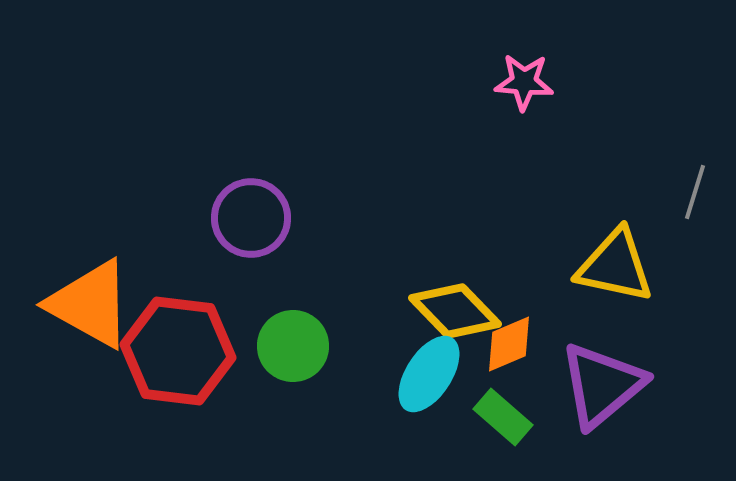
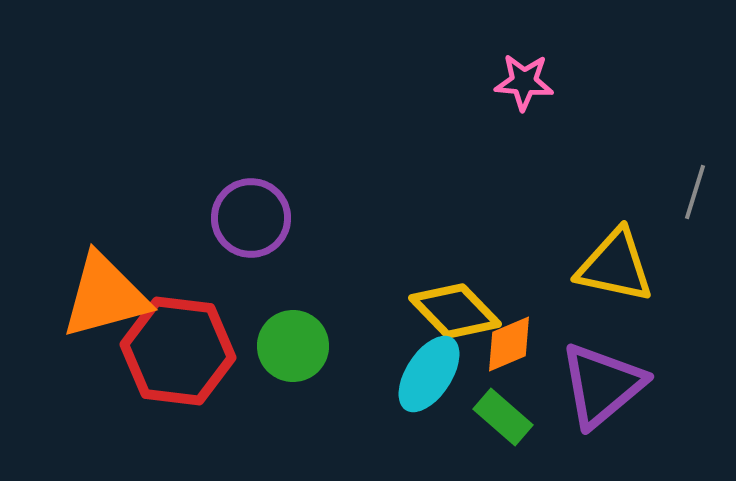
orange triangle: moved 15 px right, 8 px up; rotated 44 degrees counterclockwise
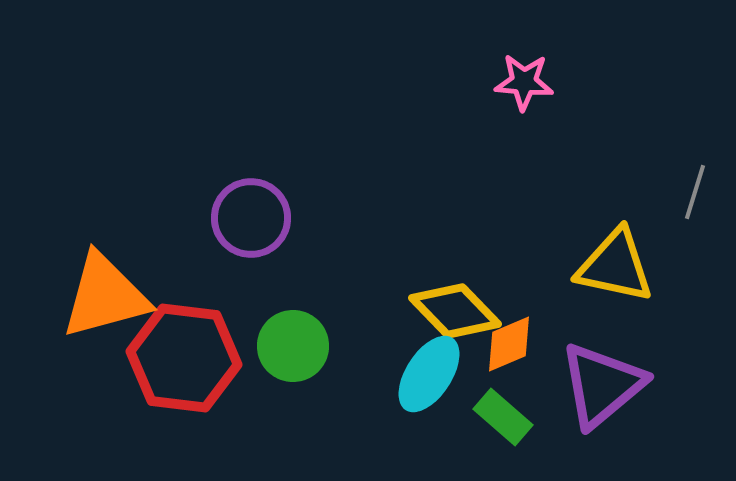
red hexagon: moved 6 px right, 7 px down
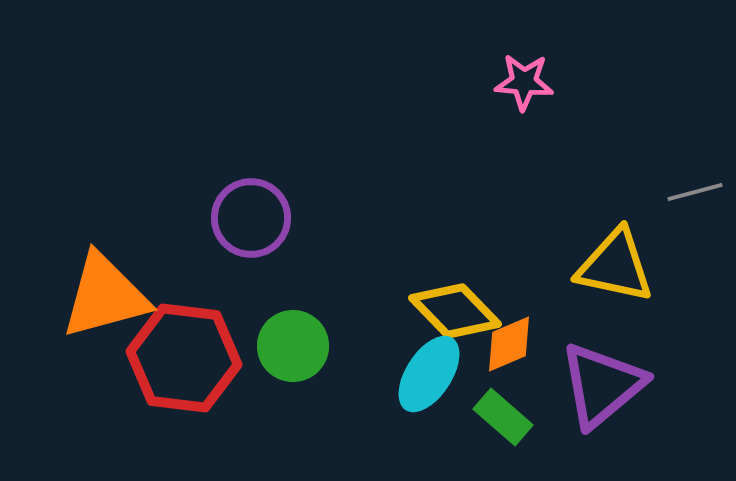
gray line: rotated 58 degrees clockwise
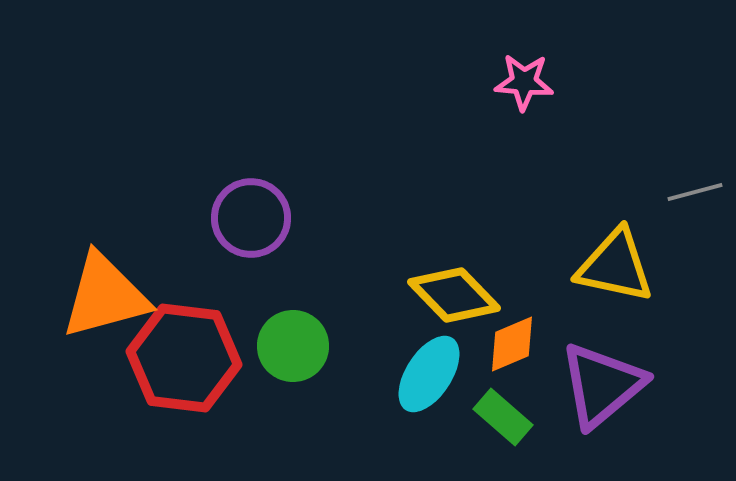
yellow diamond: moved 1 px left, 16 px up
orange diamond: moved 3 px right
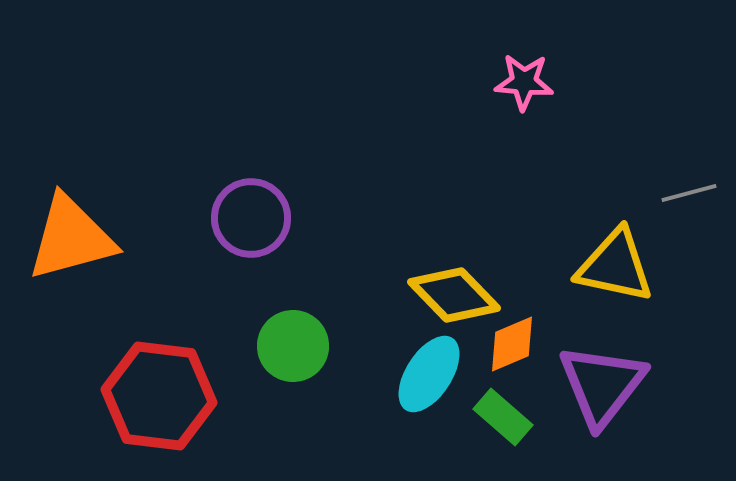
gray line: moved 6 px left, 1 px down
orange triangle: moved 34 px left, 58 px up
red hexagon: moved 25 px left, 38 px down
purple triangle: rotated 12 degrees counterclockwise
